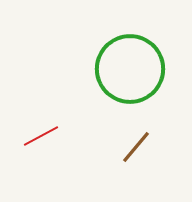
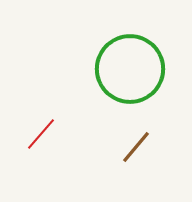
red line: moved 2 px up; rotated 21 degrees counterclockwise
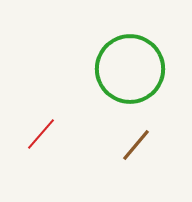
brown line: moved 2 px up
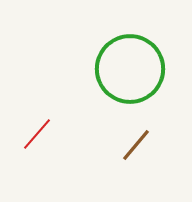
red line: moved 4 px left
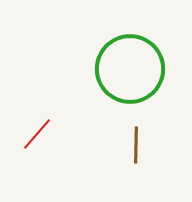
brown line: rotated 39 degrees counterclockwise
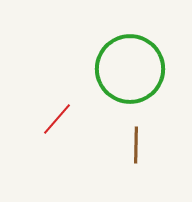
red line: moved 20 px right, 15 px up
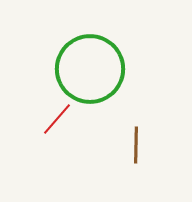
green circle: moved 40 px left
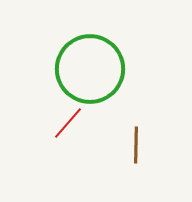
red line: moved 11 px right, 4 px down
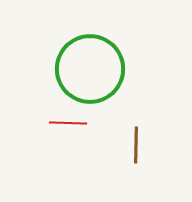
red line: rotated 51 degrees clockwise
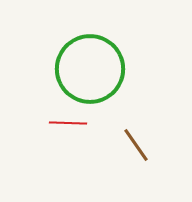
brown line: rotated 36 degrees counterclockwise
